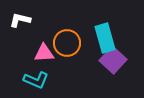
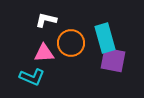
white L-shape: moved 26 px right
orange circle: moved 4 px right
purple square: rotated 32 degrees counterclockwise
cyan L-shape: moved 4 px left, 3 px up
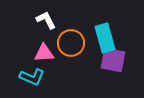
white L-shape: rotated 50 degrees clockwise
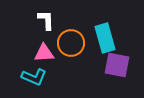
white L-shape: rotated 25 degrees clockwise
purple square: moved 4 px right, 5 px down
cyan L-shape: moved 2 px right
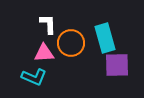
white L-shape: moved 2 px right, 4 px down
purple square: rotated 12 degrees counterclockwise
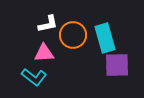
white L-shape: rotated 80 degrees clockwise
orange circle: moved 2 px right, 8 px up
cyan L-shape: rotated 15 degrees clockwise
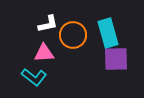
cyan rectangle: moved 3 px right, 5 px up
purple square: moved 1 px left, 6 px up
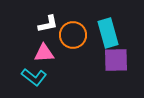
purple square: moved 1 px down
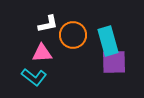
cyan rectangle: moved 8 px down
pink triangle: moved 2 px left
purple square: moved 2 px left, 2 px down
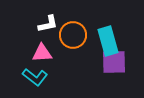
cyan L-shape: moved 1 px right
